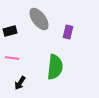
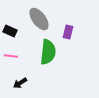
black rectangle: rotated 40 degrees clockwise
pink line: moved 1 px left, 2 px up
green semicircle: moved 7 px left, 15 px up
black arrow: rotated 24 degrees clockwise
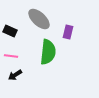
gray ellipse: rotated 10 degrees counterclockwise
black arrow: moved 5 px left, 8 px up
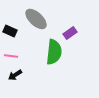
gray ellipse: moved 3 px left
purple rectangle: moved 2 px right, 1 px down; rotated 40 degrees clockwise
green semicircle: moved 6 px right
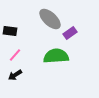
gray ellipse: moved 14 px right
black rectangle: rotated 16 degrees counterclockwise
green semicircle: moved 2 px right, 4 px down; rotated 100 degrees counterclockwise
pink line: moved 4 px right, 1 px up; rotated 56 degrees counterclockwise
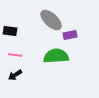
gray ellipse: moved 1 px right, 1 px down
purple rectangle: moved 2 px down; rotated 24 degrees clockwise
pink line: rotated 56 degrees clockwise
